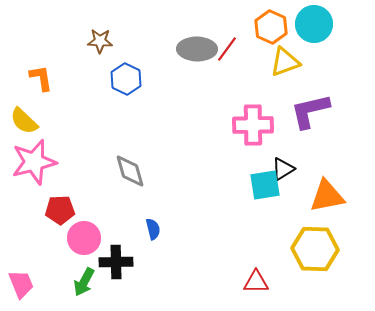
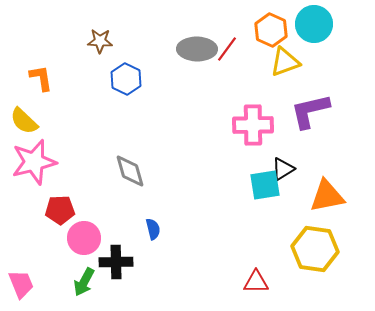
orange hexagon: moved 3 px down
yellow hexagon: rotated 6 degrees clockwise
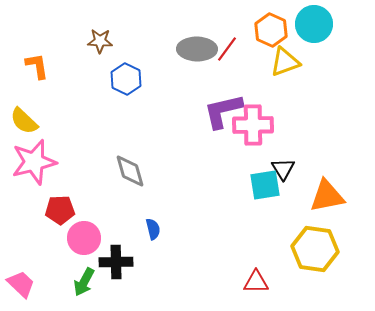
orange L-shape: moved 4 px left, 12 px up
purple L-shape: moved 87 px left
black triangle: rotated 30 degrees counterclockwise
pink trapezoid: rotated 24 degrees counterclockwise
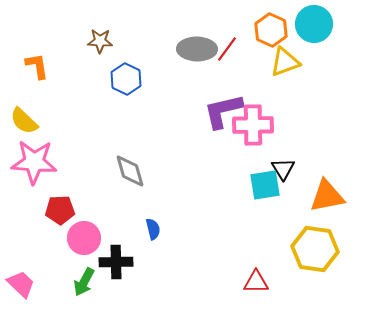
pink star: rotated 18 degrees clockwise
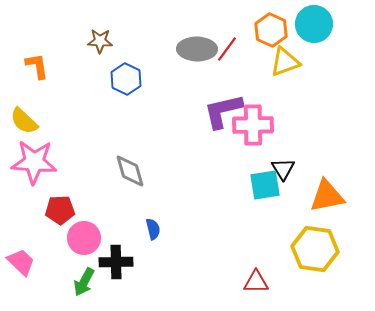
pink trapezoid: moved 22 px up
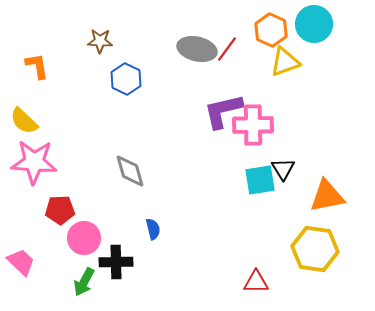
gray ellipse: rotated 12 degrees clockwise
cyan square: moved 5 px left, 5 px up
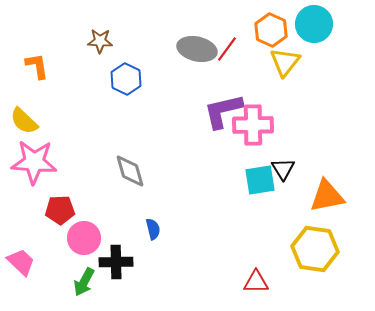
yellow triangle: rotated 32 degrees counterclockwise
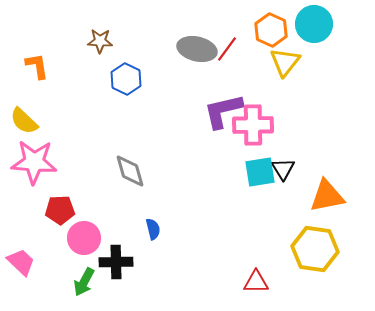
cyan square: moved 8 px up
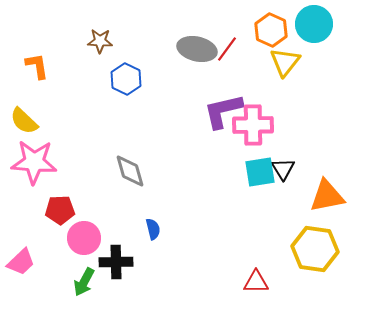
pink trapezoid: rotated 92 degrees clockwise
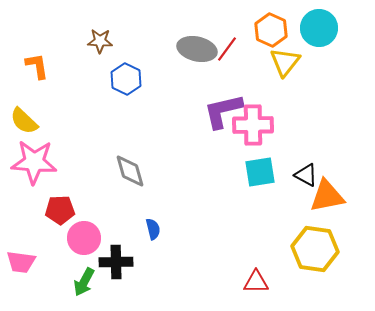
cyan circle: moved 5 px right, 4 px down
black triangle: moved 23 px right, 6 px down; rotated 30 degrees counterclockwise
pink trapezoid: rotated 52 degrees clockwise
